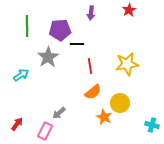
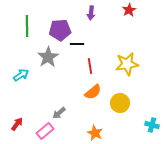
orange star: moved 9 px left, 16 px down
pink rectangle: rotated 24 degrees clockwise
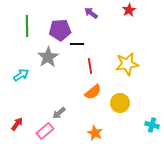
purple arrow: rotated 120 degrees clockwise
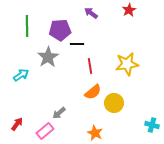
yellow circle: moved 6 px left
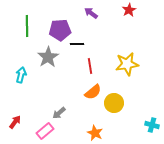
cyan arrow: rotated 42 degrees counterclockwise
red arrow: moved 2 px left, 2 px up
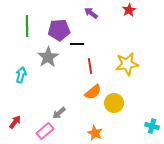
purple pentagon: moved 1 px left
cyan cross: moved 1 px down
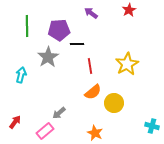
yellow star: rotated 20 degrees counterclockwise
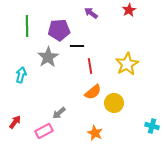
black line: moved 2 px down
pink rectangle: moved 1 px left; rotated 12 degrees clockwise
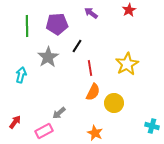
purple pentagon: moved 2 px left, 6 px up
black line: rotated 56 degrees counterclockwise
red line: moved 2 px down
orange semicircle: rotated 24 degrees counterclockwise
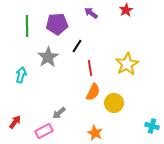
red star: moved 3 px left
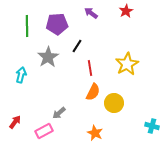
red star: moved 1 px down
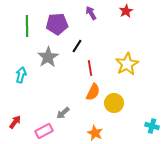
purple arrow: rotated 24 degrees clockwise
gray arrow: moved 4 px right
